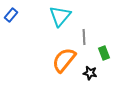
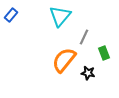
gray line: rotated 28 degrees clockwise
black star: moved 2 px left
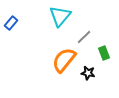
blue rectangle: moved 8 px down
gray line: rotated 21 degrees clockwise
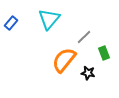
cyan triangle: moved 11 px left, 3 px down
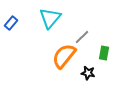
cyan triangle: moved 1 px right, 1 px up
gray line: moved 2 px left
green rectangle: rotated 32 degrees clockwise
orange semicircle: moved 4 px up
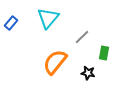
cyan triangle: moved 2 px left
orange semicircle: moved 9 px left, 6 px down
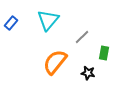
cyan triangle: moved 2 px down
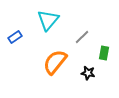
blue rectangle: moved 4 px right, 14 px down; rotated 16 degrees clockwise
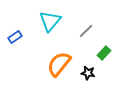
cyan triangle: moved 2 px right, 1 px down
gray line: moved 4 px right, 6 px up
green rectangle: rotated 32 degrees clockwise
orange semicircle: moved 4 px right, 2 px down
